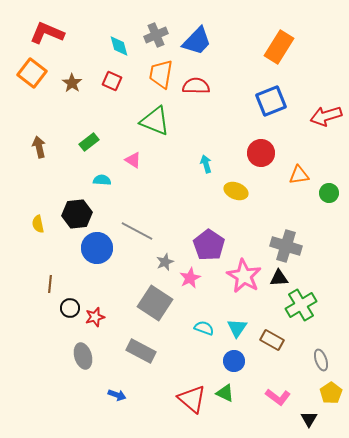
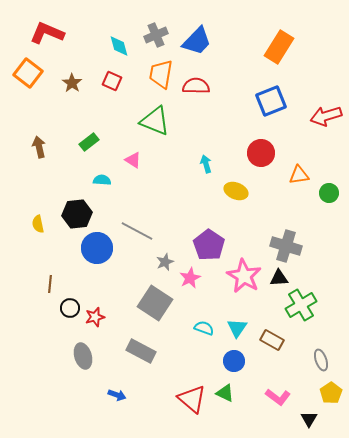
orange square at (32, 73): moved 4 px left
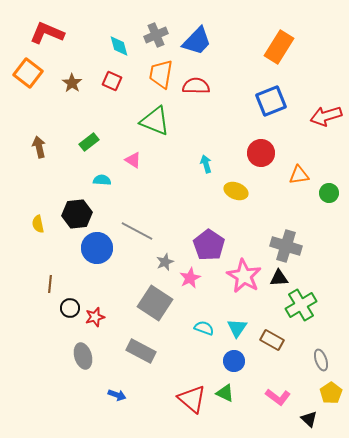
black triangle at (309, 419): rotated 18 degrees counterclockwise
